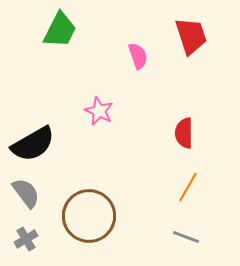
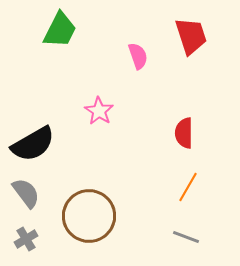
pink star: rotated 8 degrees clockwise
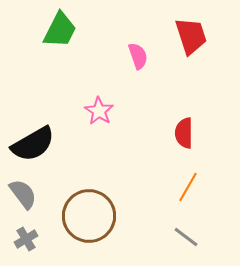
gray semicircle: moved 3 px left, 1 px down
gray line: rotated 16 degrees clockwise
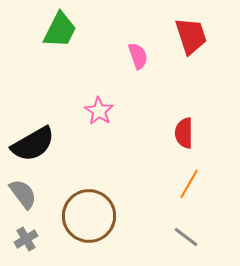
orange line: moved 1 px right, 3 px up
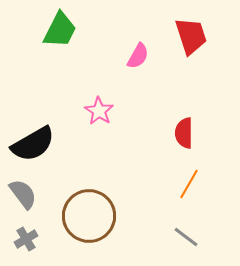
pink semicircle: rotated 48 degrees clockwise
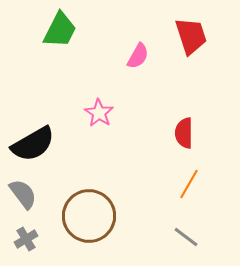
pink star: moved 2 px down
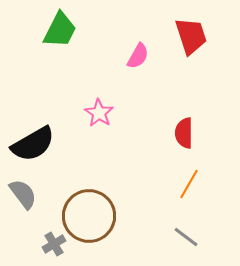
gray cross: moved 28 px right, 5 px down
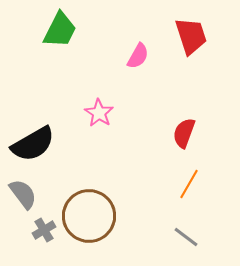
red semicircle: rotated 20 degrees clockwise
gray cross: moved 10 px left, 14 px up
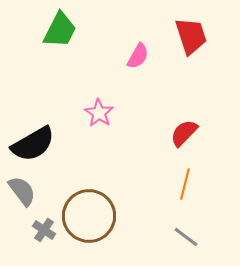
red semicircle: rotated 24 degrees clockwise
orange line: moved 4 px left; rotated 16 degrees counterclockwise
gray semicircle: moved 1 px left, 3 px up
gray cross: rotated 25 degrees counterclockwise
